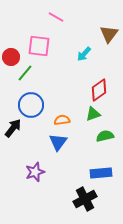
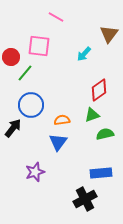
green triangle: moved 1 px left, 1 px down
green semicircle: moved 2 px up
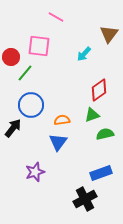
blue rectangle: rotated 15 degrees counterclockwise
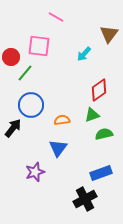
green semicircle: moved 1 px left
blue triangle: moved 6 px down
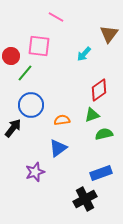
red circle: moved 1 px up
blue triangle: rotated 18 degrees clockwise
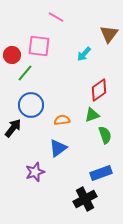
red circle: moved 1 px right, 1 px up
green semicircle: moved 1 px right, 1 px down; rotated 84 degrees clockwise
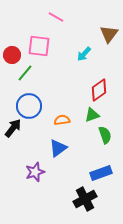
blue circle: moved 2 px left, 1 px down
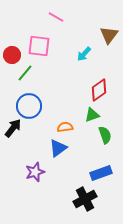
brown triangle: moved 1 px down
orange semicircle: moved 3 px right, 7 px down
